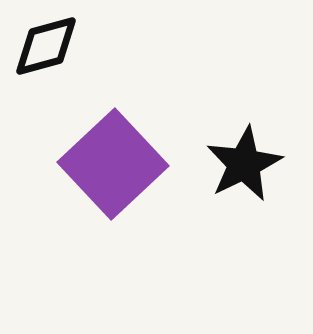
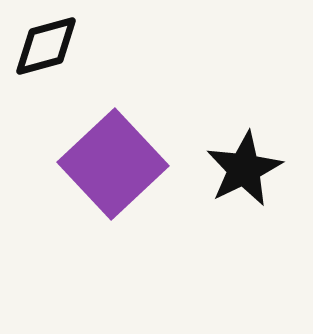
black star: moved 5 px down
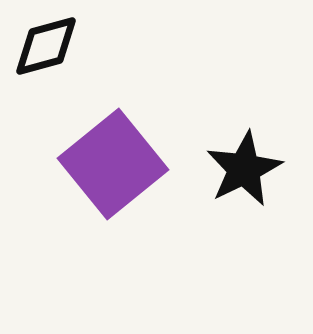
purple square: rotated 4 degrees clockwise
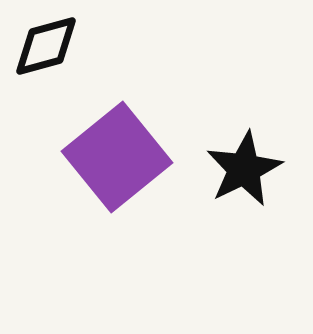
purple square: moved 4 px right, 7 px up
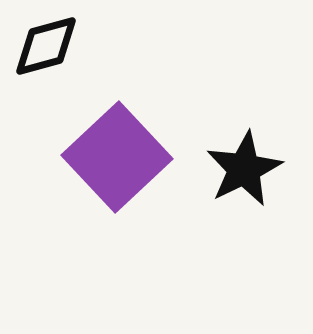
purple square: rotated 4 degrees counterclockwise
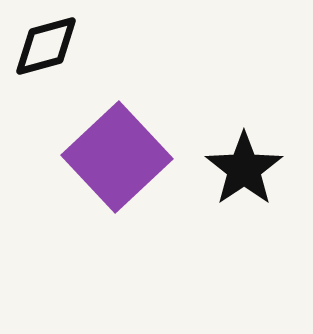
black star: rotated 8 degrees counterclockwise
